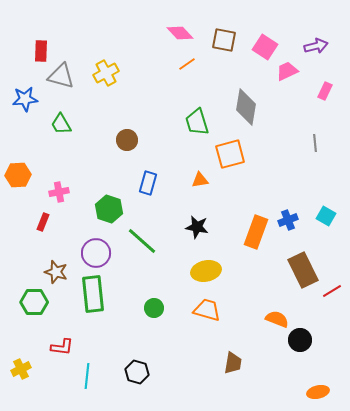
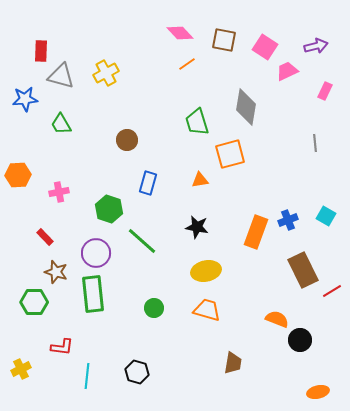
red rectangle at (43, 222): moved 2 px right, 15 px down; rotated 66 degrees counterclockwise
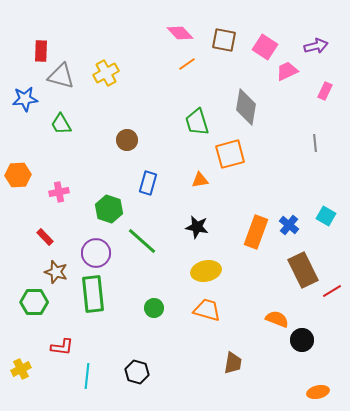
blue cross at (288, 220): moved 1 px right, 5 px down; rotated 30 degrees counterclockwise
black circle at (300, 340): moved 2 px right
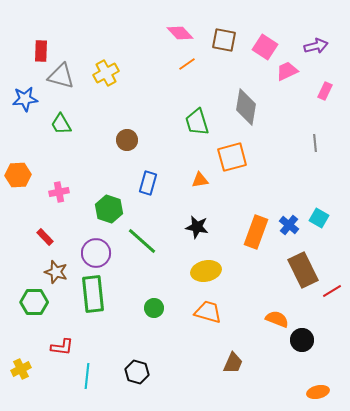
orange square at (230, 154): moved 2 px right, 3 px down
cyan square at (326, 216): moved 7 px left, 2 px down
orange trapezoid at (207, 310): moved 1 px right, 2 px down
brown trapezoid at (233, 363): rotated 15 degrees clockwise
